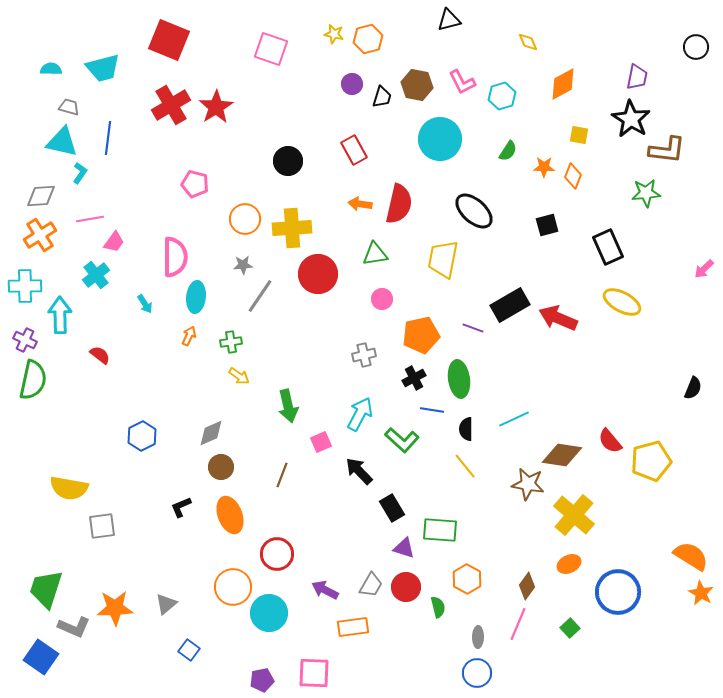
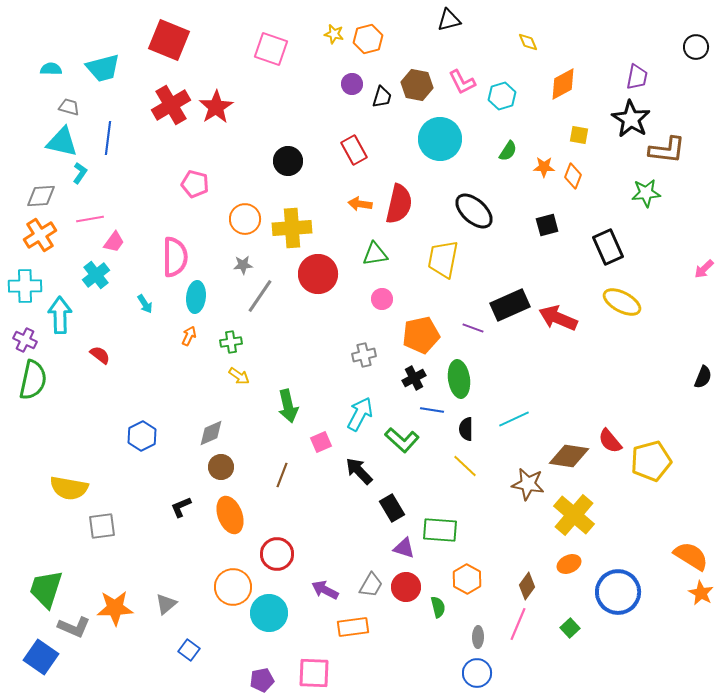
black rectangle at (510, 305): rotated 6 degrees clockwise
black semicircle at (693, 388): moved 10 px right, 11 px up
brown diamond at (562, 455): moved 7 px right, 1 px down
yellow line at (465, 466): rotated 8 degrees counterclockwise
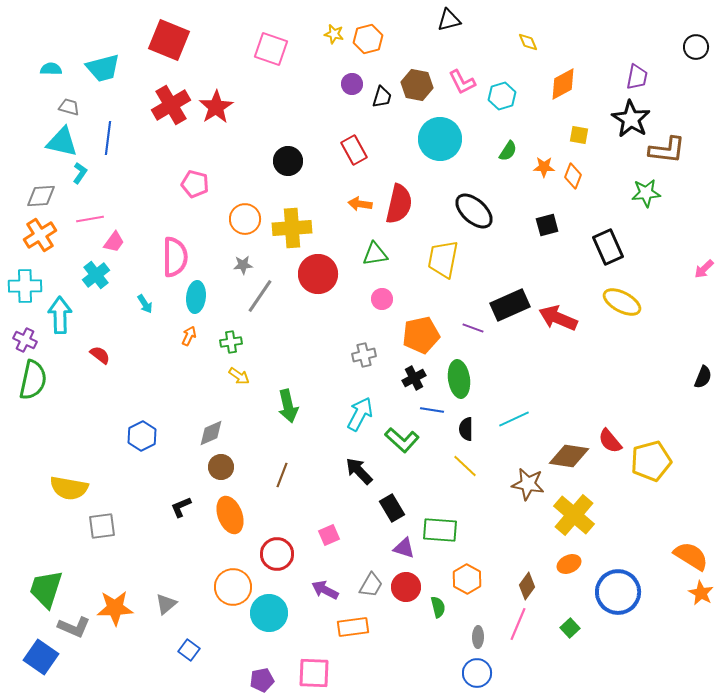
pink square at (321, 442): moved 8 px right, 93 px down
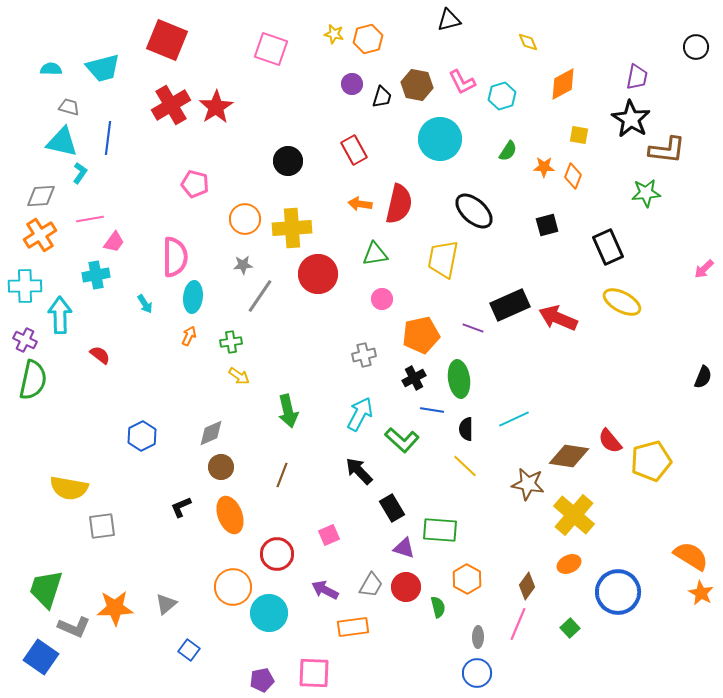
red square at (169, 40): moved 2 px left
cyan cross at (96, 275): rotated 28 degrees clockwise
cyan ellipse at (196, 297): moved 3 px left
green arrow at (288, 406): moved 5 px down
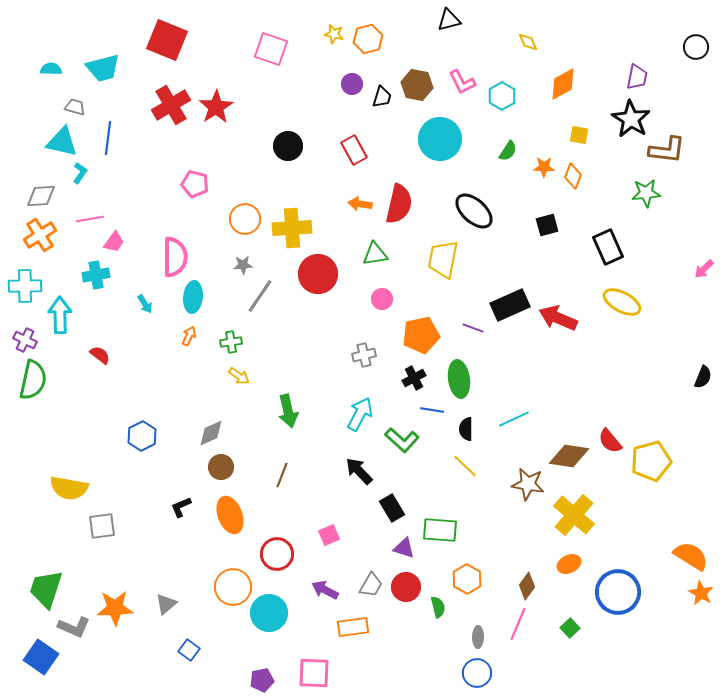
cyan hexagon at (502, 96): rotated 12 degrees counterclockwise
gray trapezoid at (69, 107): moved 6 px right
black circle at (288, 161): moved 15 px up
